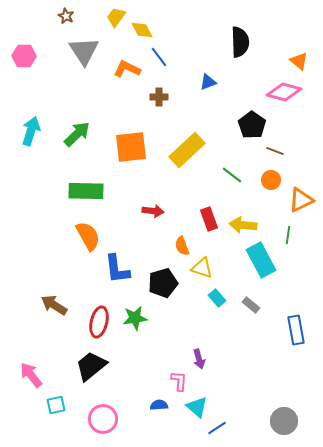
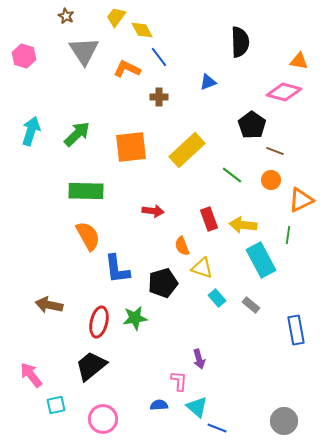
pink hexagon at (24, 56): rotated 15 degrees clockwise
orange triangle at (299, 61): rotated 30 degrees counterclockwise
brown arrow at (54, 305): moved 5 px left; rotated 20 degrees counterclockwise
blue line at (217, 428): rotated 54 degrees clockwise
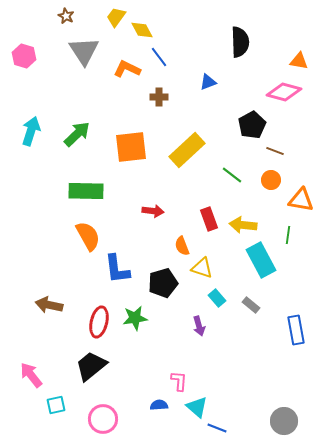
black pentagon at (252, 125): rotated 8 degrees clockwise
orange triangle at (301, 200): rotated 36 degrees clockwise
purple arrow at (199, 359): moved 33 px up
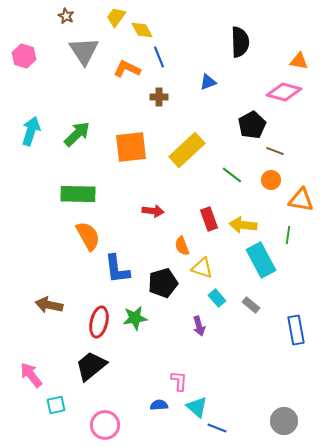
blue line at (159, 57): rotated 15 degrees clockwise
green rectangle at (86, 191): moved 8 px left, 3 px down
pink circle at (103, 419): moved 2 px right, 6 px down
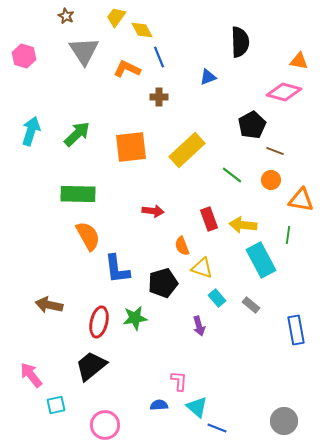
blue triangle at (208, 82): moved 5 px up
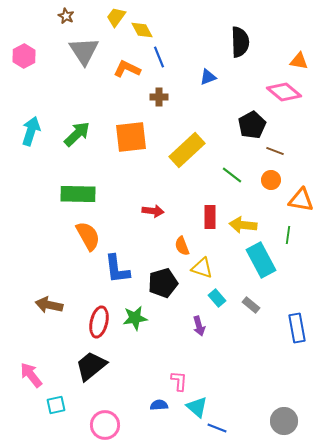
pink hexagon at (24, 56): rotated 15 degrees clockwise
pink diamond at (284, 92): rotated 24 degrees clockwise
orange square at (131, 147): moved 10 px up
red rectangle at (209, 219): moved 1 px right, 2 px up; rotated 20 degrees clockwise
blue rectangle at (296, 330): moved 1 px right, 2 px up
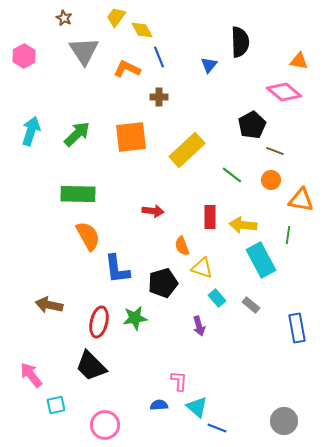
brown star at (66, 16): moved 2 px left, 2 px down
blue triangle at (208, 77): moved 1 px right, 12 px up; rotated 30 degrees counterclockwise
black trapezoid at (91, 366): rotated 96 degrees counterclockwise
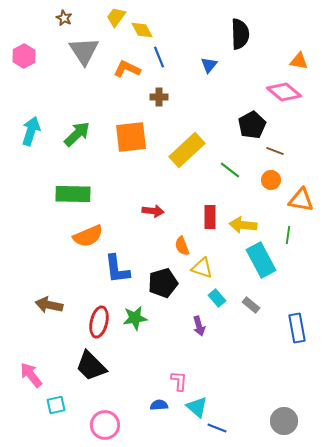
black semicircle at (240, 42): moved 8 px up
green line at (232, 175): moved 2 px left, 5 px up
green rectangle at (78, 194): moved 5 px left
orange semicircle at (88, 236): rotated 96 degrees clockwise
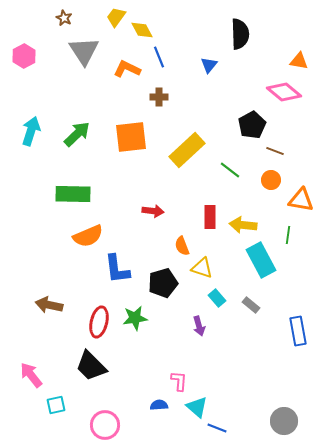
blue rectangle at (297, 328): moved 1 px right, 3 px down
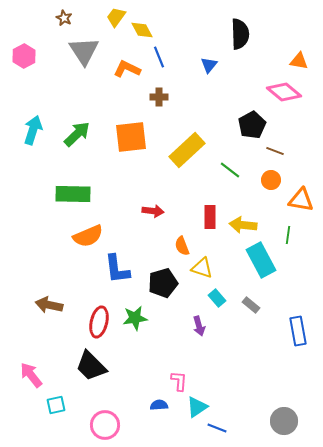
cyan arrow at (31, 131): moved 2 px right, 1 px up
cyan triangle at (197, 407): rotated 45 degrees clockwise
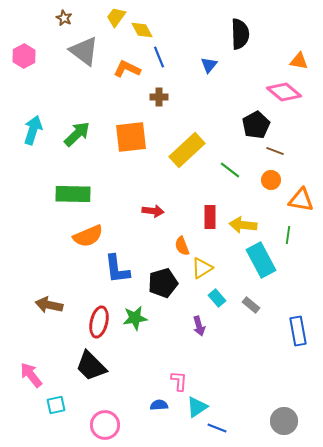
gray triangle at (84, 51): rotated 20 degrees counterclockwise
black pentagon at (252, 125): moved 4 px right
yellow triangle at (202, 268): rotated 50 degrees counterclockwise
